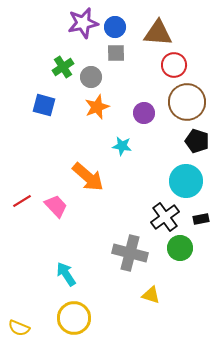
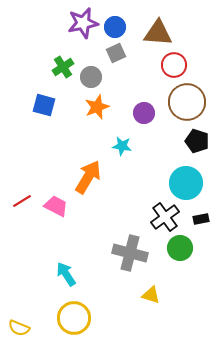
gray square: rotated 24 degrees counterclockwise
orange arrow: rotated 100 degrees counterclockwise
cyan circle: moved 2 px down
pink trapezoid: rotated 20 degrees counterclockwise
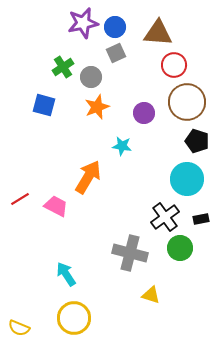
cyan circle: moved 1 px right, 4 px up
red line: moved 2 px left, 2 px up
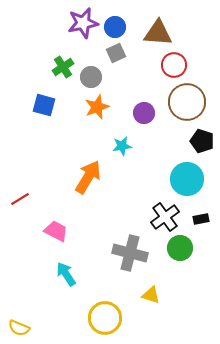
black pentagon: moved 5 px right
cyan star: rotated 18 degrees counterclockwise
pink trapezoid: moved 25 px down
yellow circle: moved 31 px right
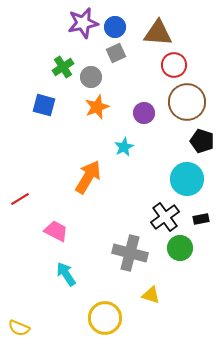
cyan star: moved 2 px right, 1 px down; rotated 18 degrees counterclockwise
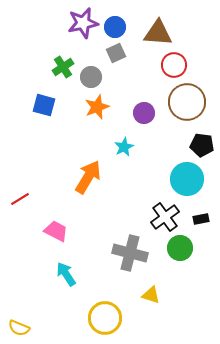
black pentagon: moved 4 px down; rotated 10 degrees counterclockwise
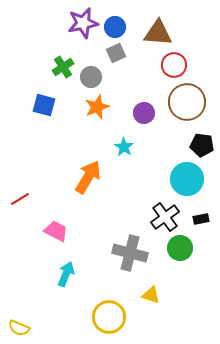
cyan star: rotated 12 degrees counterclockwise
cyan arrow: rotated 55 degrees clockwise
yellow circle: moved 4 px right, 1 px up
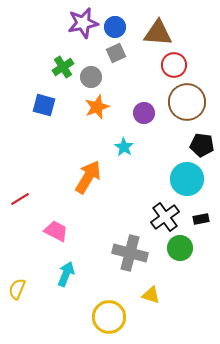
yellow semicircle: moved 2 px left, 39 px up; rotated 90 degrees clockwise
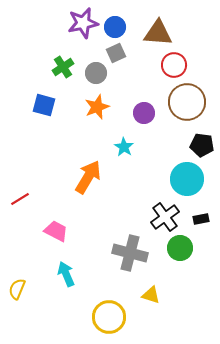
gray circle: moved 5 px right, 4 px up
cyan arrow: rotated 45 degrees counterclockwise
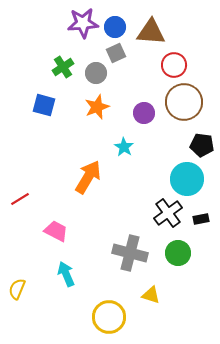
purple star: rotated 8 degrees clockwise
brown triangle: moved 7 px left, 1 px up
brown circle: moved 3 px left
black cross: moved 3 px right, 4 px up
green circle: moved 2 px left, 5 px down
